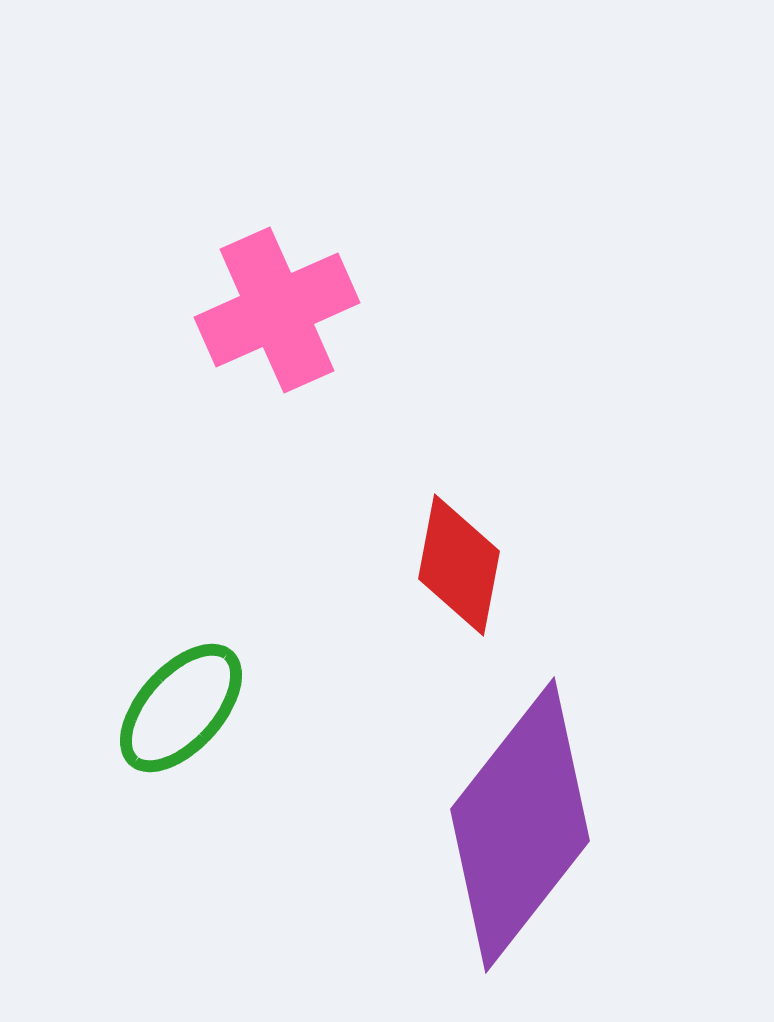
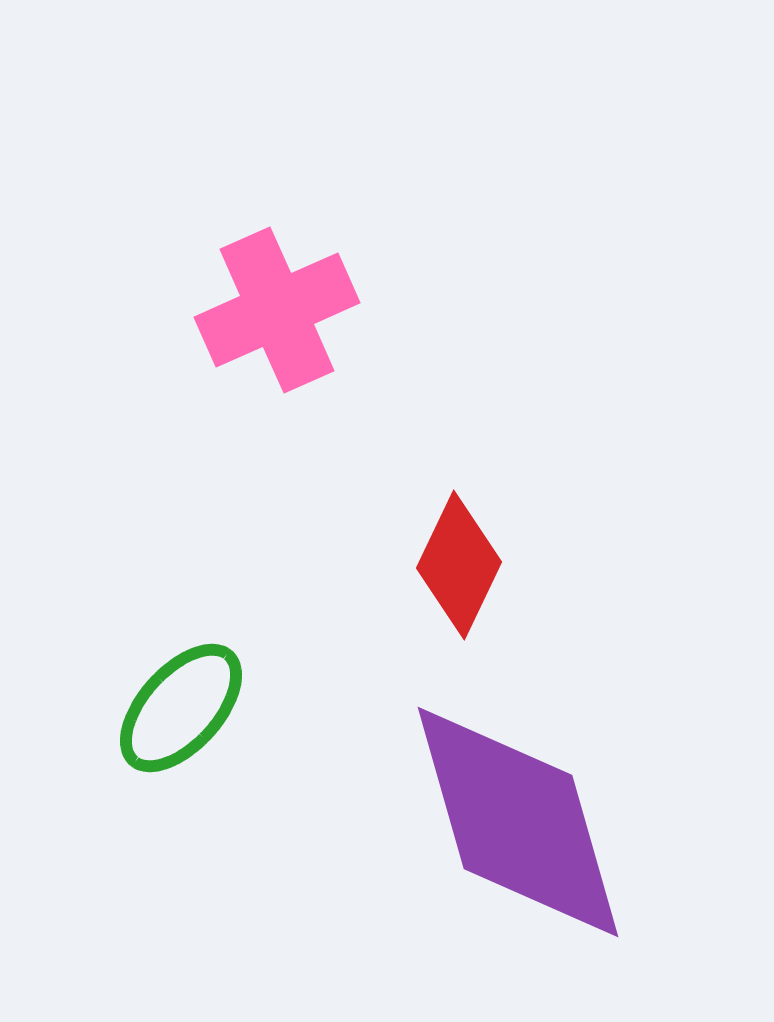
red diamond: rotated 15 degrees clockwise
purple diamond: moved 2 px left, 3 px up; rotated 54 degrees counterclockwise
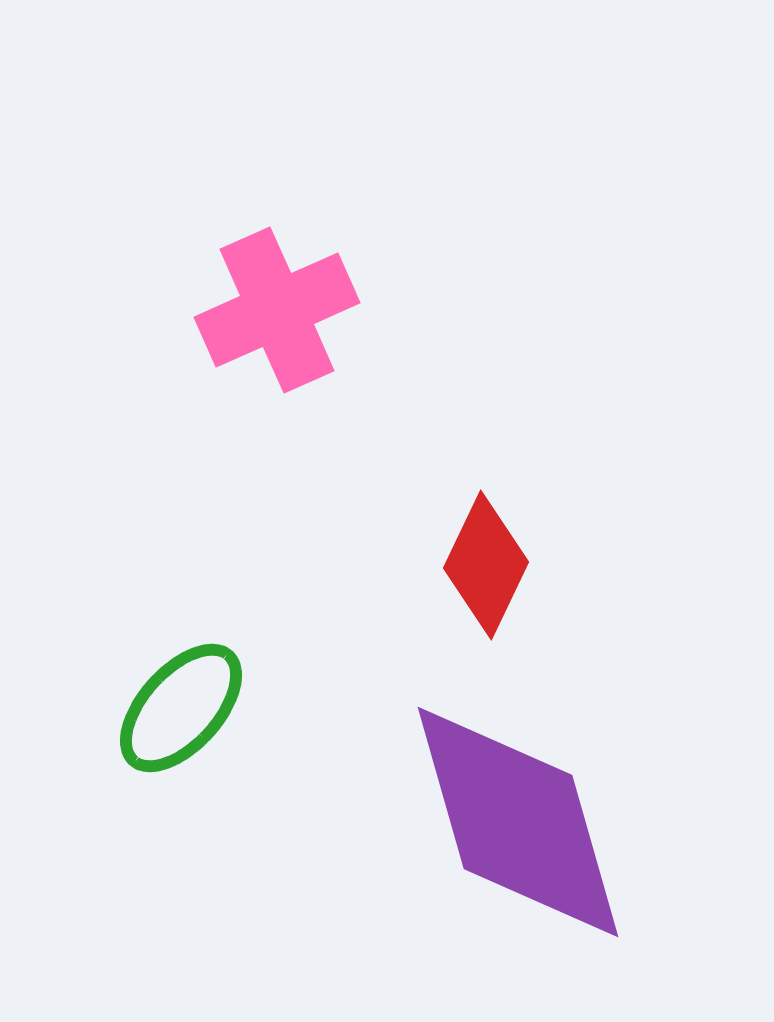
red diamond: moved 27 px right
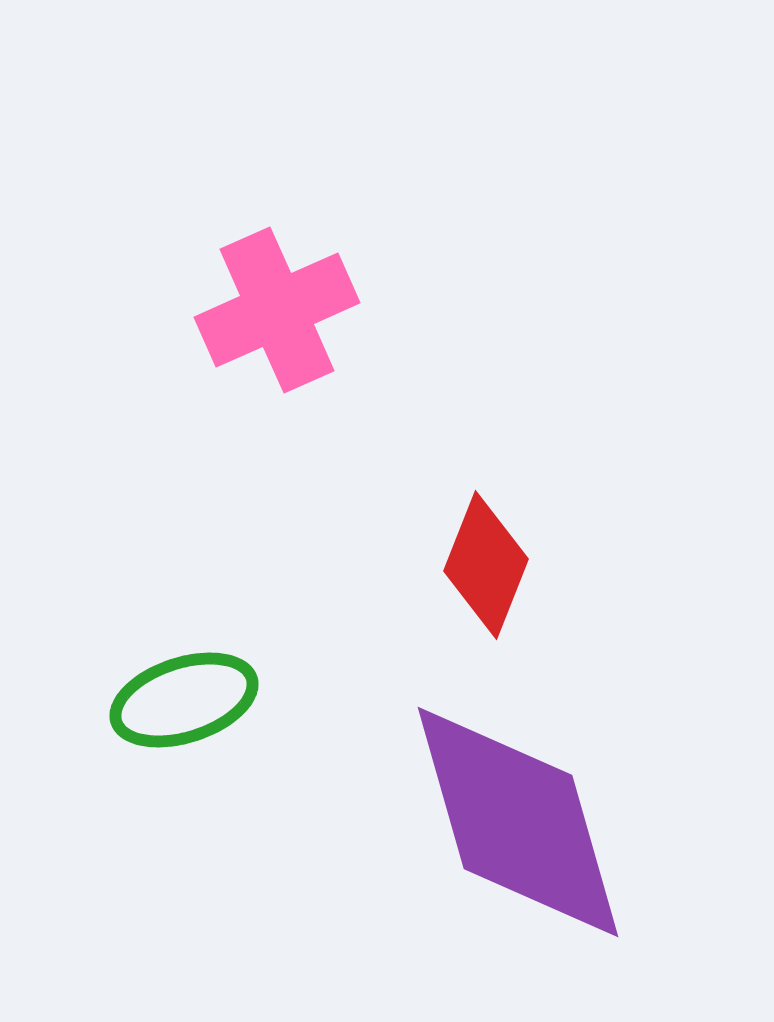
red diamond: rotated 4 degrees counterclockwise
green ellipse: moved 3 px right, 8 px up; rotated 30 degrees clockwise
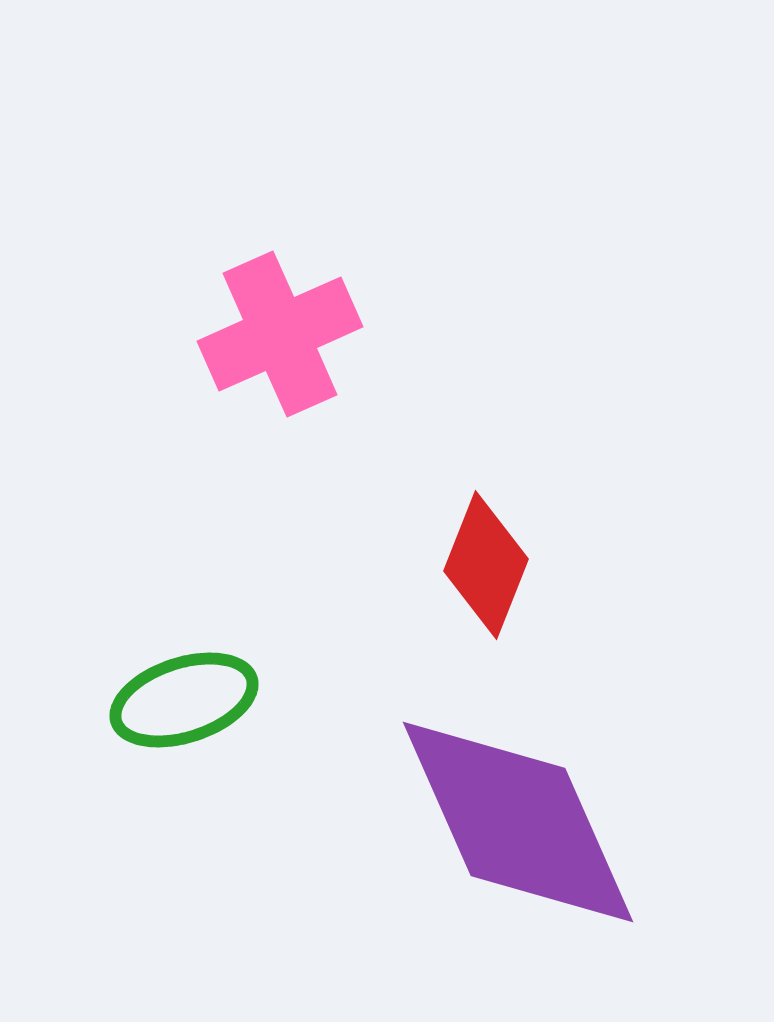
pink cross: moved 3 px right, 24 px down
purple diamond: rotated 8 degrees counterclockwise
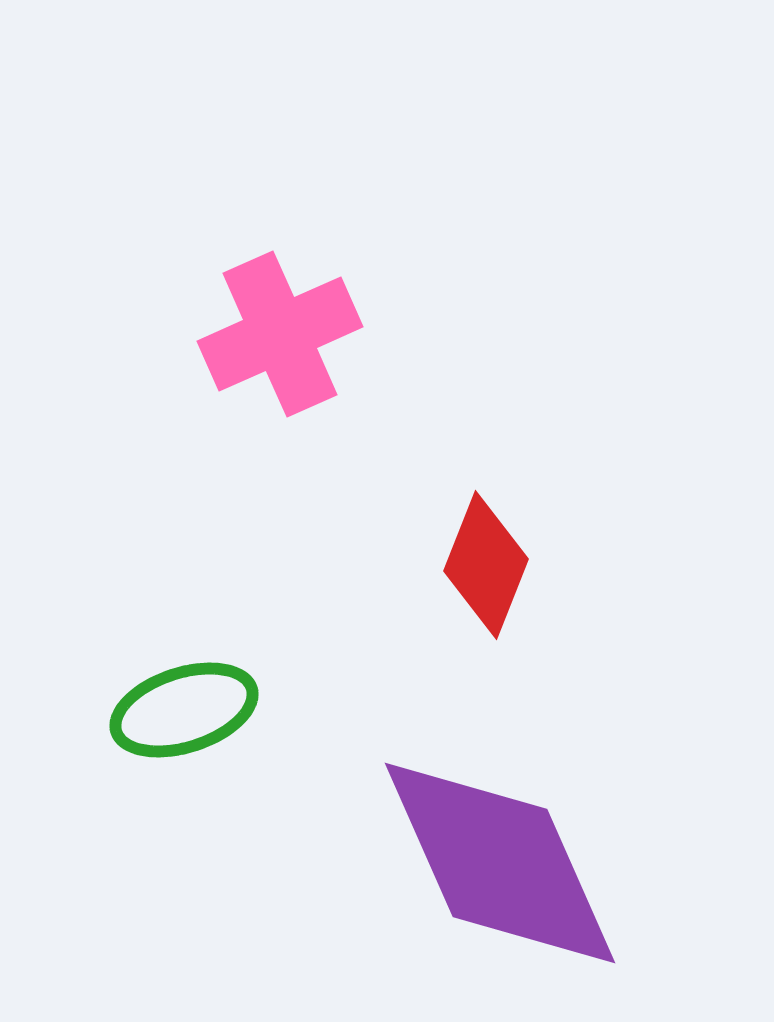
green ellipse: moved 10 px down
purple diamond: moved 18 px left, 41 px down
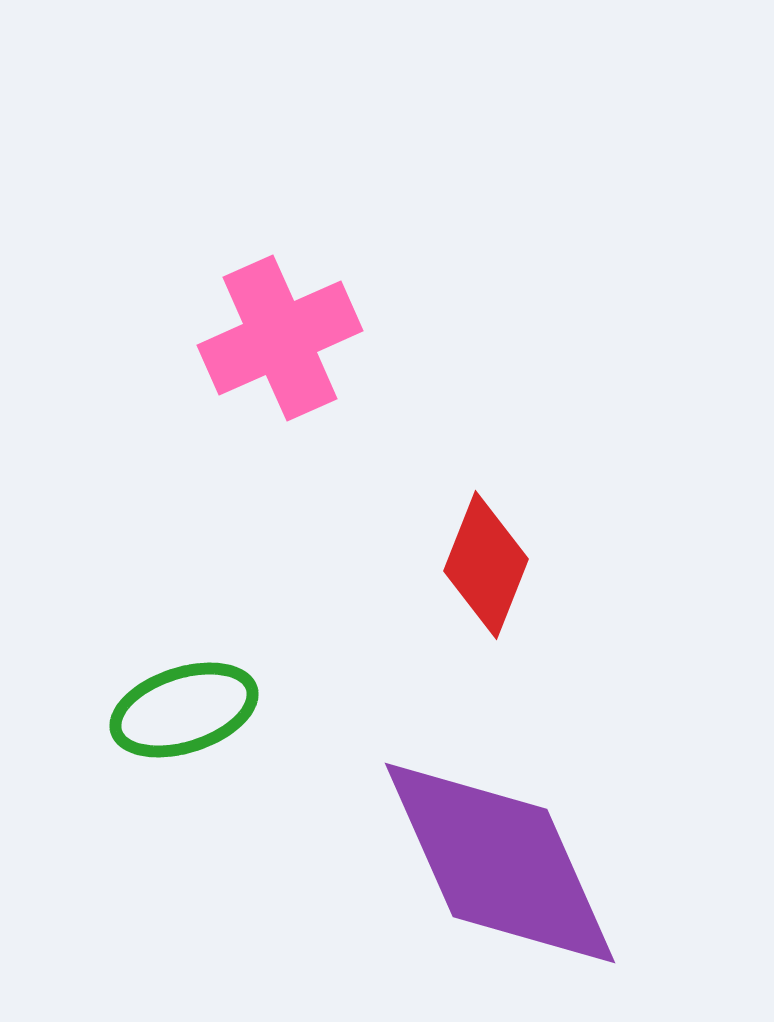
pink cross: moved 4 px down
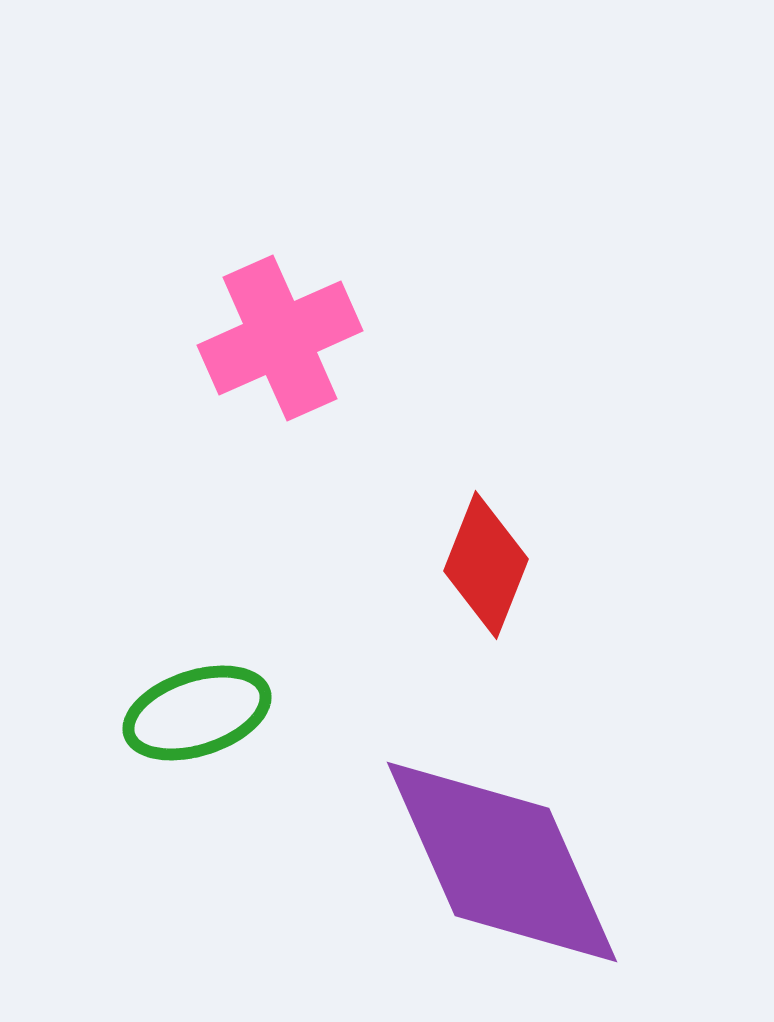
green ellipse: moved 13 px right, 3 px down
purple diamond: moved 2 px right, 1 px up
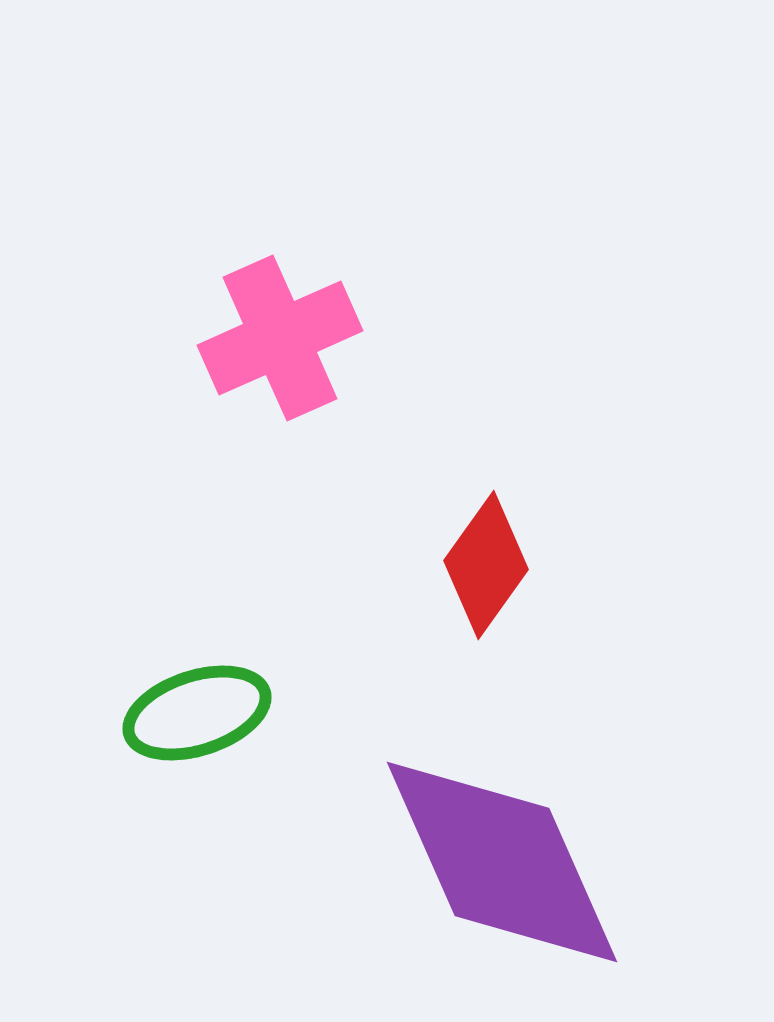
red diamond: rotated 14 degrees clockwise
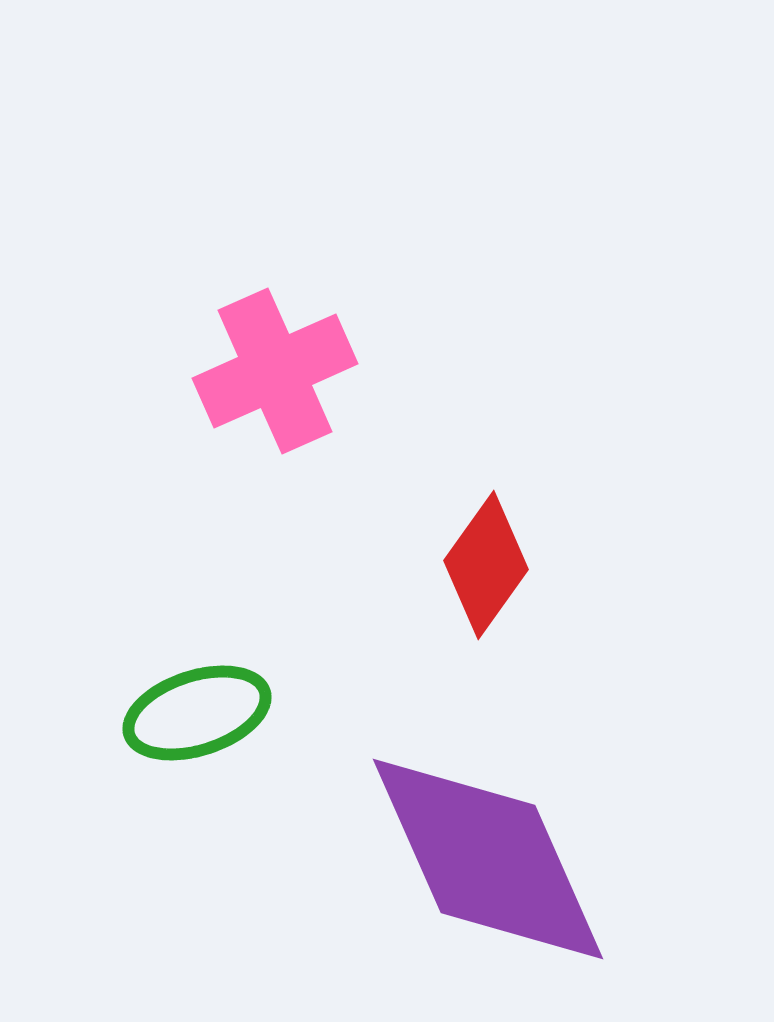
pink cross: moved 5 px left, 33 px down
purple diamond: moved 14 px left, 3 px up
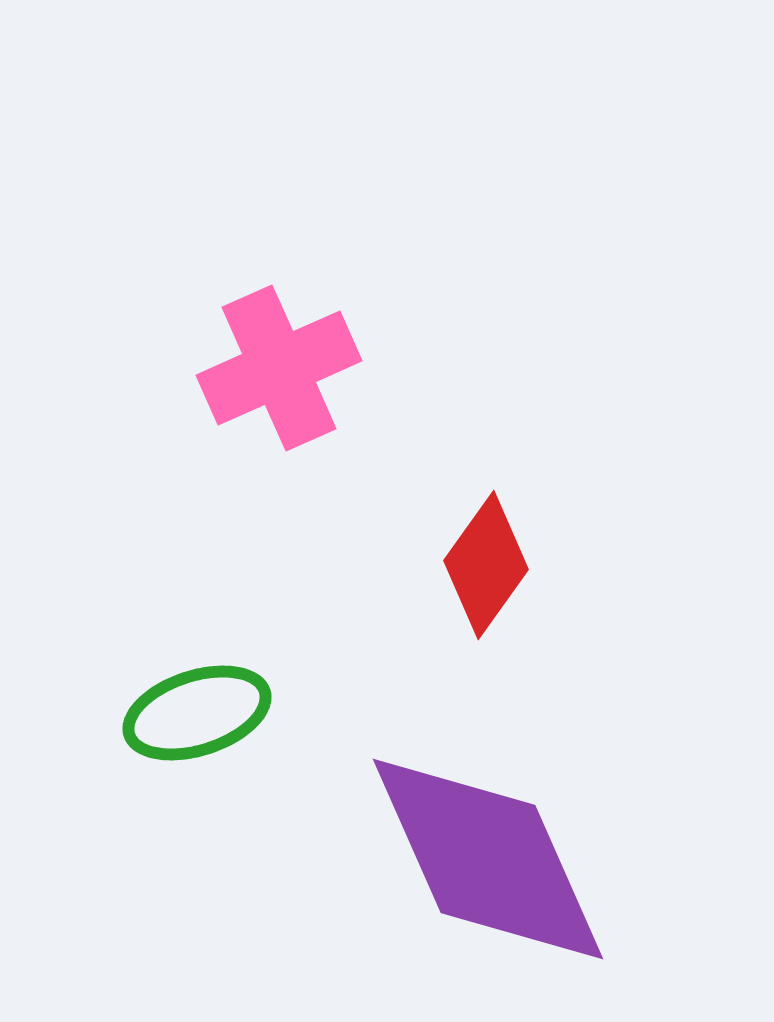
pink cross: moved 4 px right, 3 px up
